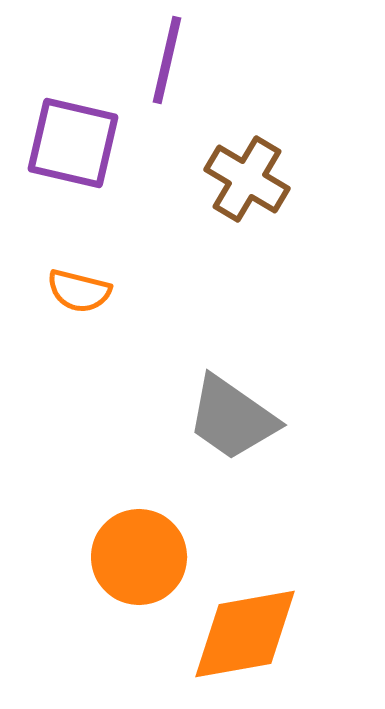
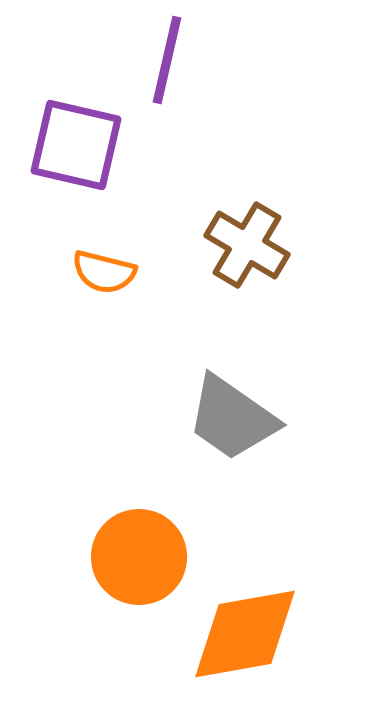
purple square: moved 3 px right, 2 px down
brown cross: moved 66 px down
orange semicircle: moved 25 px right, 19 px up
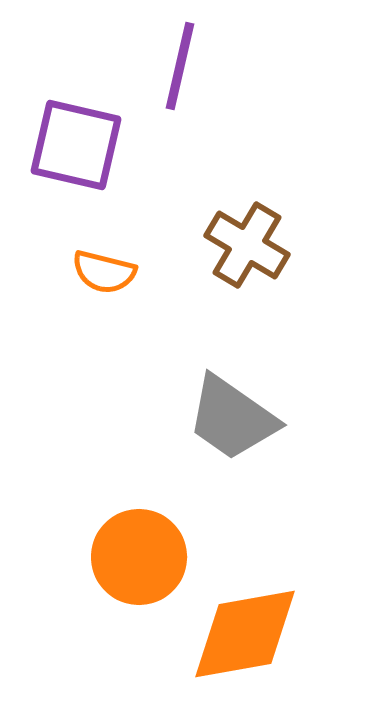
purple line: moved 13 px right, 6 px down
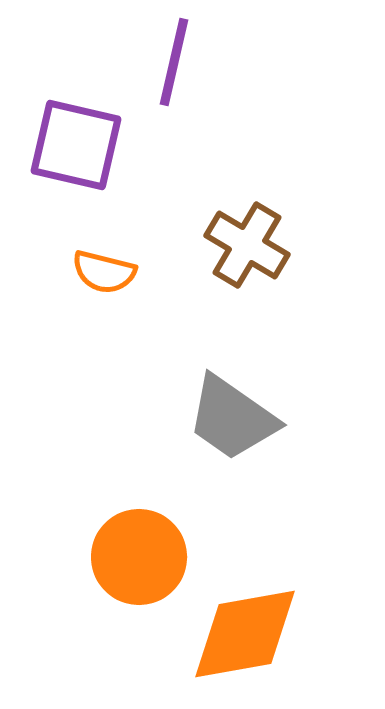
purple line: moved 6 px left, 4 px up
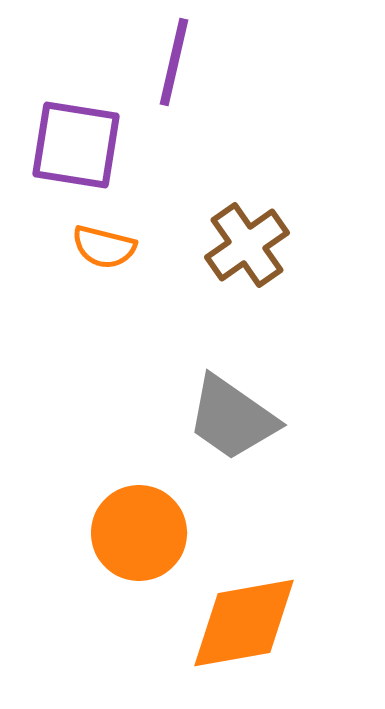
purple square: rotated 4 degrees counterclockwise
brown cross: rotated 24 degrees clockwise
orange semicircle: moved 25 px up
orange circle: moved 24 px up
orange diamond: moved 1 px left, 11 px up
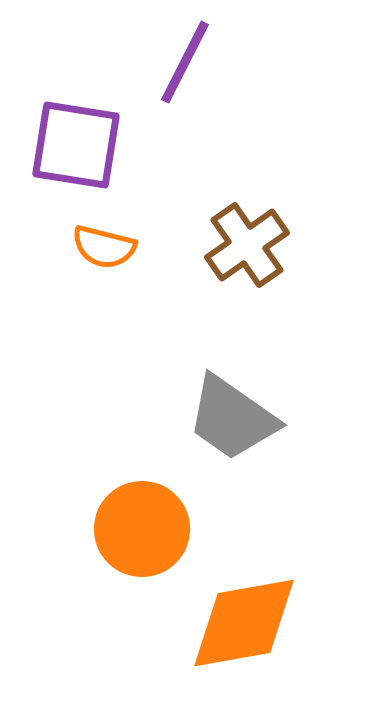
purple line: moved 11 px right; rotated 14 degrees clockwise
orange circle: moved 3 px right, 4 px up
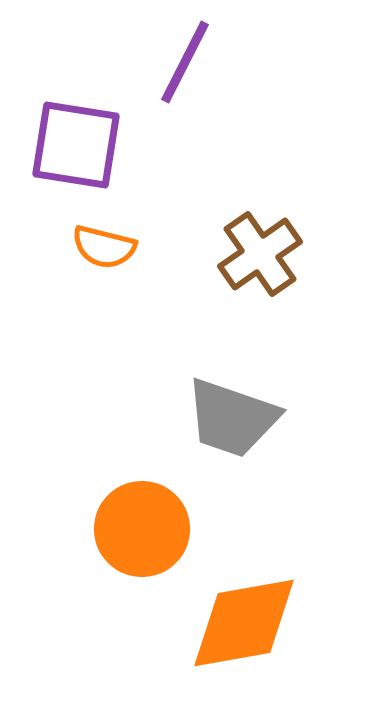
brown cross: moved 13 px right, 9 px down
gray trapezoid: rotated 16 degrees counterclockwise
